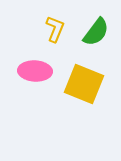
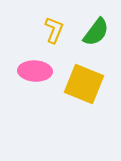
yellow L-shape: moved 1 px left, 1 px down
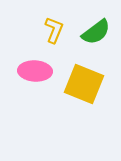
green semicircle: rotated 16 degrees clockwise
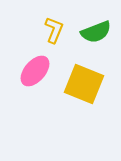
green semicircle: rotated 16 degrees clockwise
pink ellipse: rotated 52 degrees counterclockwise
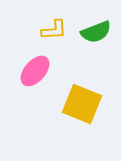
yellow L-shape: rotated 64 degrees clockwise
yellow square: moved 2 px left, 20 px down
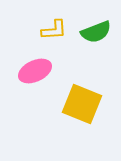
pink ellipse: rotated 24 degrees clockwise
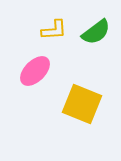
green semicircle: rotated 16 degrees counterclockwise
pink ellipse: rotated 20 degrees counterclockwise
